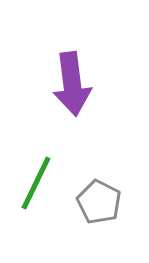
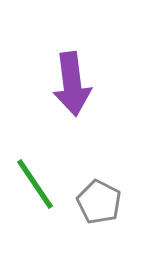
green line: moved 1 px left, 1 px down; rotated 60 degrees counterclockwise
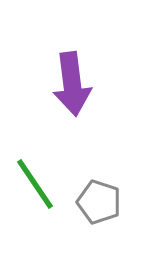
gray pentagon: rotated 9 degrees counterclockwise
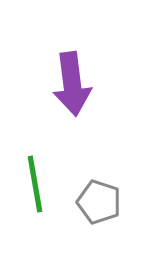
green line: rotated 24 degrees clockwise
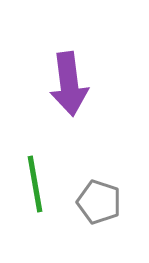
purple arrow: moved 3 px left
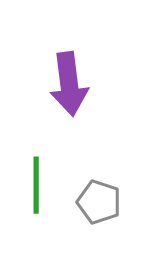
green line: moved 1 px right, 1 px down; rotated 10 degrees clockwise
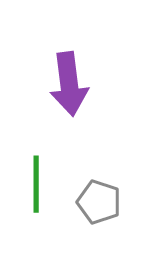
green line: moved 1 px up
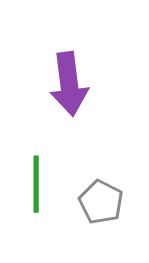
gray pentagon: moved 2 px right; rotated 9 degrees clockwise
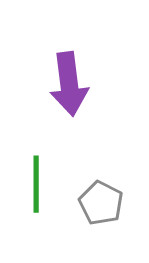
gray pentagon: moved 1 px down
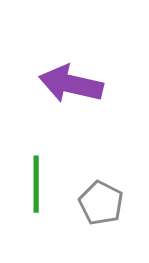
purple arrow: moved 2 px right; rotated 110 degrees clockwise
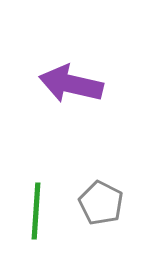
green line: moved 27 px down; rotated 4 degrees clockwise
